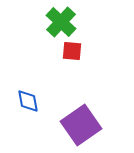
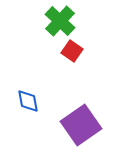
green cross: moved 1 px left, 1 px up
red square: rotated 30 degrees clockwise
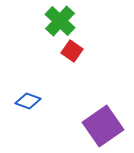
blue diamond: rotated 60 degrees counterclockwise
purple square: moved 22 px right, 1 px down
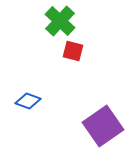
red square: moved 1 px right; rotated 20 degrees counterclockwise
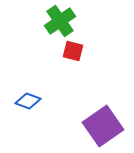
green cross: rotated 12 degrees clockwise
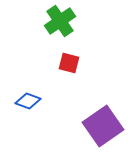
red square: moved 4 px left, 12 px down
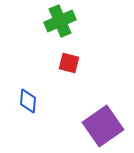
green cross: rotated 12 degrees clockwise
blue diamond: rotated 75 degrees clockwise
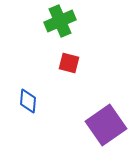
purple square: moved 3 px right, 1 px up
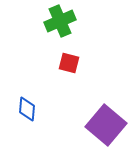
blue diamond: moved 1 px left, 8 px down
purple square: rotated 15 degrees counterclockwise
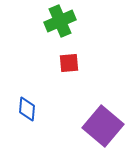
red square: rotated 20 degrees counterclockwise
purple square: moved 3 px left, 1 px down
